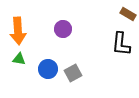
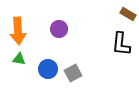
purple circle: moved 4 px left
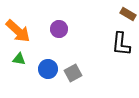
orange arrow: rotated 44 degrees counterclockwise
